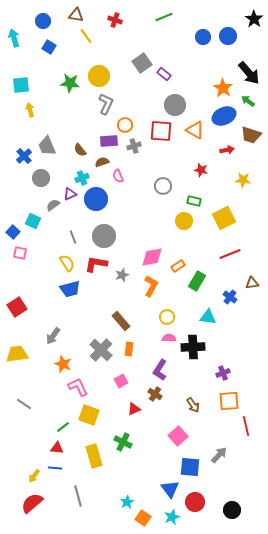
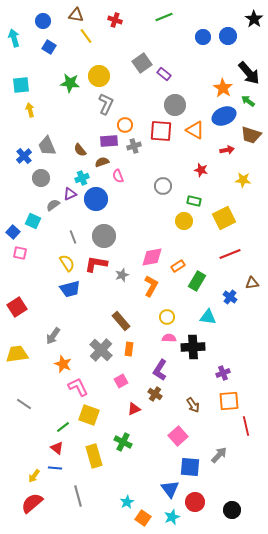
red triangle at (57, 448): rotated 32 degrees clockwise
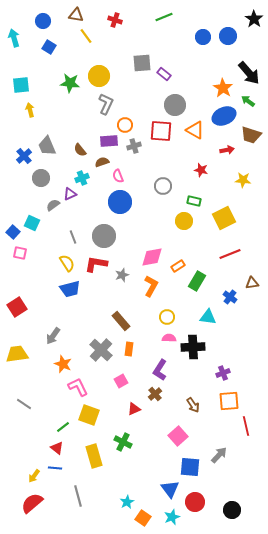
gray square at (142, 63): rotated 30 degrees clockwise
blue circle at (96, 199): moved 24 px right, 3 px down
cyan square at (33, 221): moved 1 px left, 2 px down
brown cross at (155, 394): rotated 16 degrees clockwise
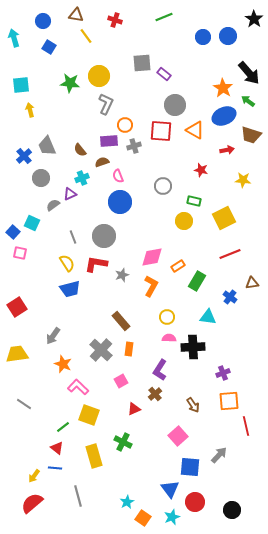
pink L-shape at (78, 387): rotated 20 degrees counterclockwise
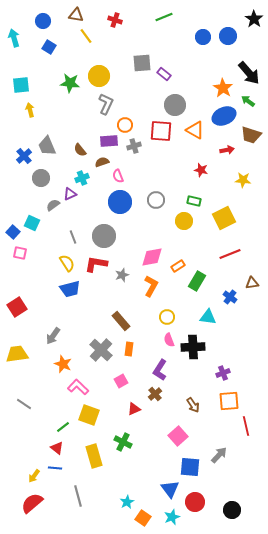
gray circle at (163, 186): moved 7 px left, 14 px down
pink semicircle at (169, 338): moved 2 px down; rotated 112 degrees counterclockwise
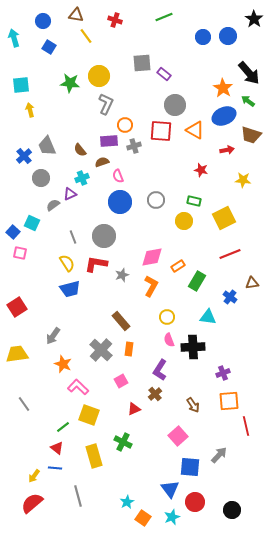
gray line at (24, 404): rotated 21 degrees clockwise
